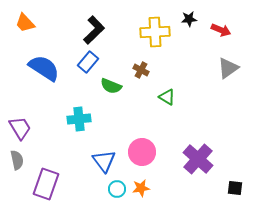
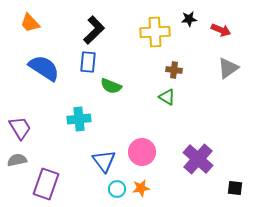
orange trapezoid: moved 5 px right
blue rectangle: rotated 35 degrees counterclockwise
brown cross: moved 33 px right; rotated 21 degrees counterclockwise
gray semicircle: rotated 90 degrees counterclockwise
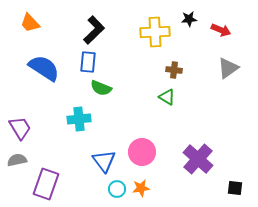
green semicircle: moved 10 px left, 2 px down
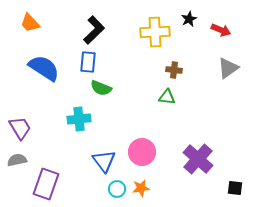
black star: rotated 21 degrees counterclockwise
green triangle: rotated 24 degrees counterclockwise
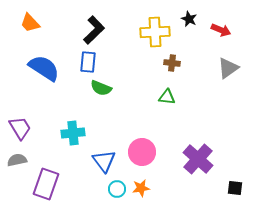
black star: rotated 21 degrees counterclockwise
brown cross: moved 2 px left, 7 px up
cyan cross: moved 6 px left, 14 px down
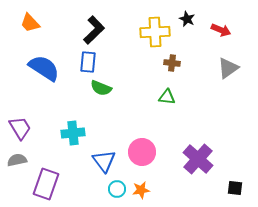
black star: moved 2 px left
orange star: moved 2 px down
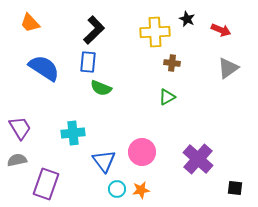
green triangle: rotated 36 degrees counterclockwise
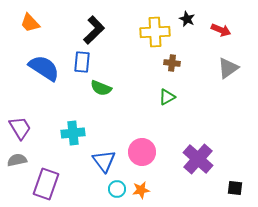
blue rectangle: moved 6 px left
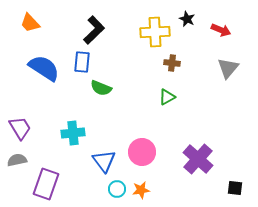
gray triangle: rotated 15 degrees counterclockwise
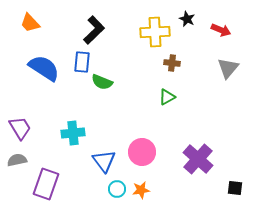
green semicircle: moved 1 px right, 6 px up
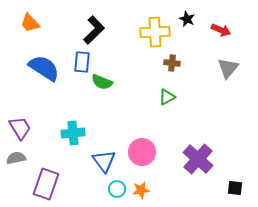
gray semicircle: moved 1 px left, 2 px up
